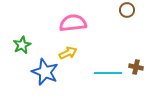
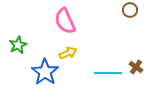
brown circle: moved 3 px right
pink semicircle: moved 8 px left, 2 px up; rotated 108 degrees counterclockwise
green star: moved 4 px left
brown cross: rotated 24 degrees clockwise
blue star: rotated 12 degrees clockwise
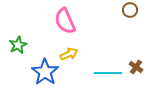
yellow arrow: moved 1 px right, 1 px down
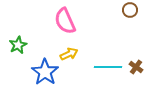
cyan line: moved 6 px up
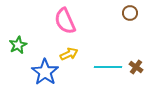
brown circle: moved 3 px down
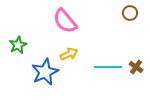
pink semicircle: rotated 16 degrees counterclockwise
blue star: rotated 12 degrees clockwise
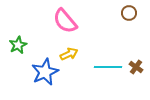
brown circle: moved 1 px left
